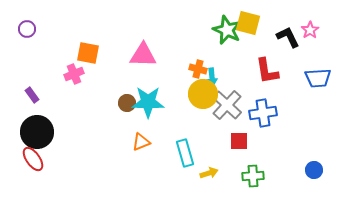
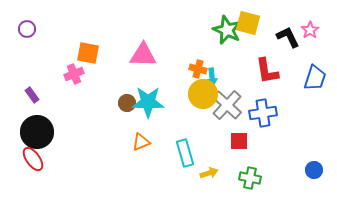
blue trapezoid: moved 3 px left; rotated 68 degrees counterclockwise
green cross: moved 3 px left, 2 px down; rotated 15 degrees clockwise
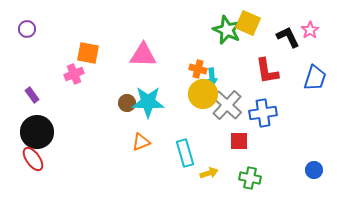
yellow square: rotated 10 degrees clockwise
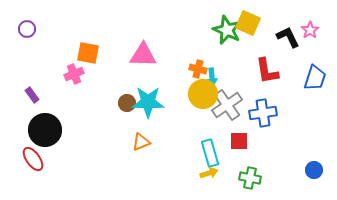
gray cross: rotated 12 degrees clockwise
black circle: moved 8 px right, 2 px up
cyan rectangle: moved 25 px right
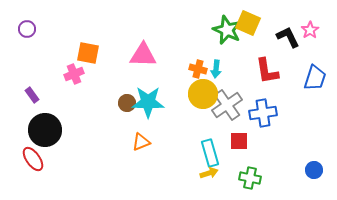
cyan arrow: moved 4 px right, 8 px up; rotated 12 degrees clockwise
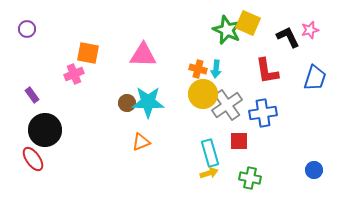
pink star: rotated 18 degrees clockwise
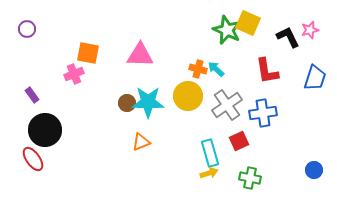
pink triangle: moved 3 px left
cyan arrow: rotated 126 degrees clockwise
yellow circle: moved 15 px left, 2 px down
red square: rotated 24 degrees counterclockwise
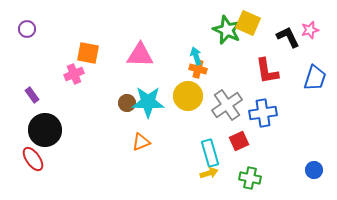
cyan arrow: moved 20 px left, 13 px up; rotated 30 degrees clockwise
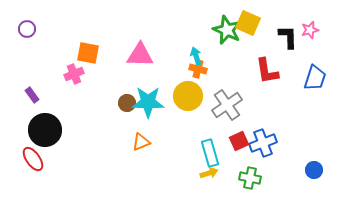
black L-shape: rotated 25 degrees clockwise
blue cross: moved 30 px down; rotated 12 degrees counterclockwise
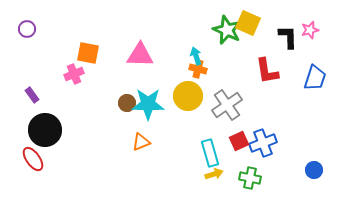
cyan star: moved 2 px down
yellow arrow: moved 5 px right, 1 px down
